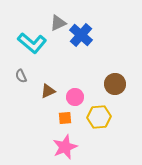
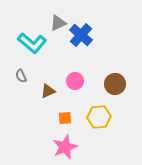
pink circle: moved 16 px up
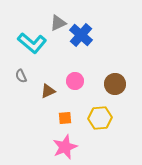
yellow hexagon: moved 1 px right, 1 px down
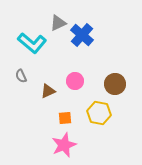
blue cross: moved 1 px right
yellow hexagon: moved 1 px left, 5 px up; rotated 15 degrees clockwise
pink star: moved 1 px left, 2 px up
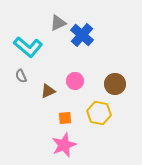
cyan L-shape: moved 4 px left, 4 px down
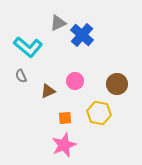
brown circle: moved 2 px right
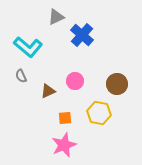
gray triangle: moved 2 px left, 6 px up
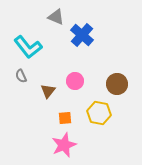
gray triangle: rotated 48 degrees clockwise
cyan L-shape: rotated 12 degrees clockwise
brown triangle: rotated 28 degrees counterclockwise
